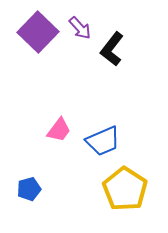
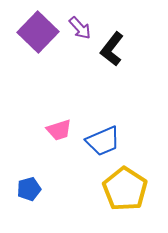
pink trapezoid: rotated 36 degrees clockwise
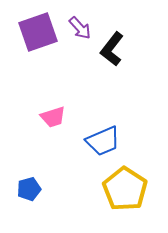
purple square: rotated 27 degrees clockwise
pink trapezoid: moved 6 px left, 13 px up
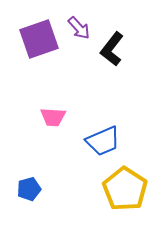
purple arrow: moved 1 px left
purple square: moved 1 px right, 7 px down
pink trapezoid: rotated 20 degrees clockwise
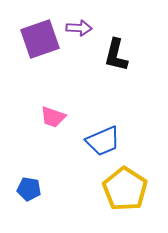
purple arrow: rotated 45 degrees counterclockwise
purple square: moved 1 px right
black L-shape: moved 4 px right, 6 px down; rotated 24 degrees counterclockwise
pink trapezoid: rotated 16 degrees clockwise
blue pentagon: rotated 25 degrees clockwise
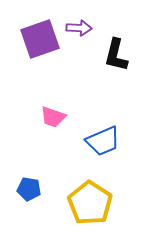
yellow pentagon: moved 35 px left, 14 px down
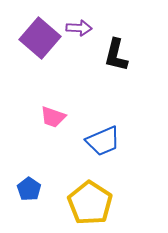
purple square: moved 1 px up; rotated 30 degrees counterclockwise
blue pentagon: rotated 25 degrees clockwise
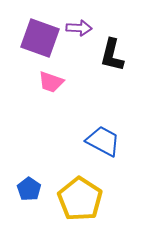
purple square: rotated 21 degrees counterclockwise
black L-shape: moved 4 px left
pink trapezoid: moved 2 px left, 35 px up
blue trapezoid: rotated 129 degrees counterclockwise
yellow pentagon: moved 10 px left, 4 px up
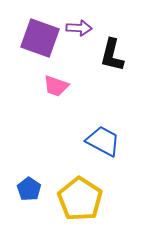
pink trapezoid: moved 5 px right, 4 px down
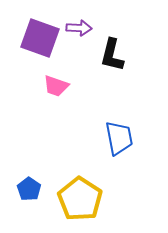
blue trapezoid: moved 16 px right, 3 px up; rotated 51 degrees clockwise
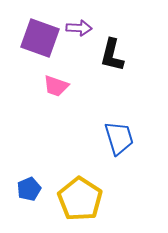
blue trapezoid: rotated 6 degrees counterclockwise
blue pentagon: rotated 15 degrees clockwise
